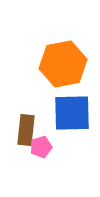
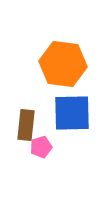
orange hexagon: rotated 18 degrees clockwise
brown rectangle: moved 5 px up
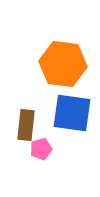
blue square: rotated 9 degrees clockwise
pink pentagon: moved 2 px down
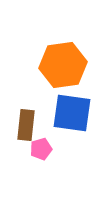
orange hexagon: moved 1 px down; rotated 15 degrees counterclockwise
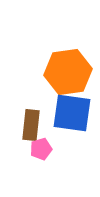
orange hexagon: moved 5 px right, 7 px down
brown rectangle: moved 5 px right
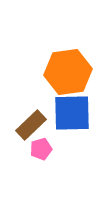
blue square: rotated 9 degrees counterclockwise
brown rectangle: rotated 40 degrees clockwise
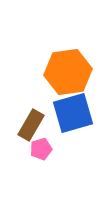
blue square: moved 1 px right; rotated 15 degrees counterclockwise
brown rectangle: rotated 16 degrees counterclockwise
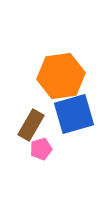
orange hexagon: moved 7 px left, 4 px down
blue square: moved 1 px right, 1 px down
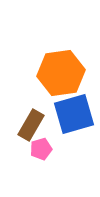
orange hexagon: moved 3 px up
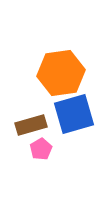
brown rectangle: rotated 44 degrees clockwise
pink pentagon: rotated 15 degrees counterclockwise
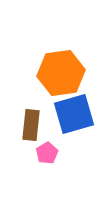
brown rectangle: rotated 68 degrees counterclockwise
pink pentagon: moved 6 px right, 4 px down
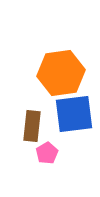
blue square: rotated 9 degrees clockwise
brown rectangle: moved 1 px right, 1 px down
